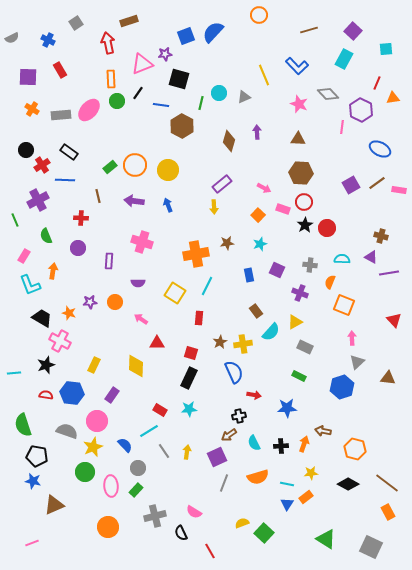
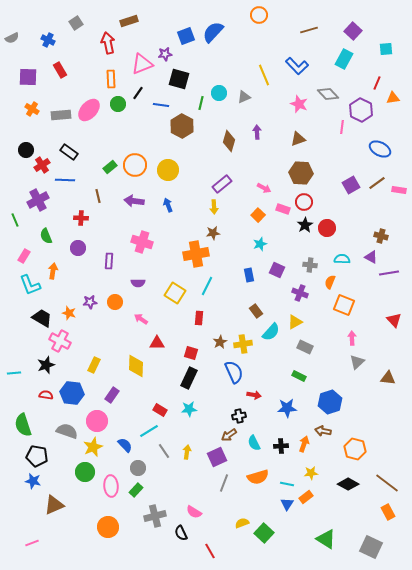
green circle at (117, 101): moved 1 px right, 3 px down
brown triangle at (298, 139): rotated 21 degrees counterclockwise
brown star at (227, 243): moved 14 px left, 10 px up
blue hexagon at (342, 387): moved 12 px left, 15 px down
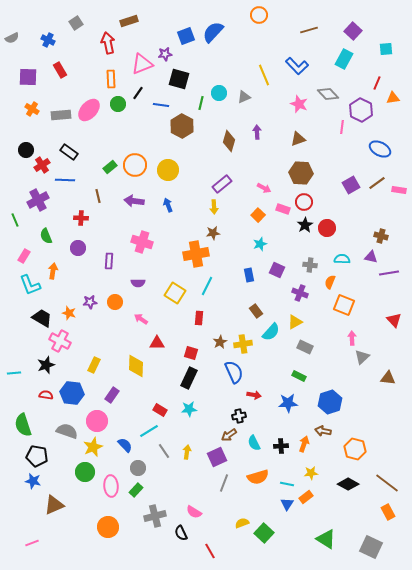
purple triangle at (371, 257): rotated 16 degrees counterclockwise
gray triangle at (357, 362): moved 5 px right, 5 px up
blue star at (287, 408): moved 1 px right, 5 px up
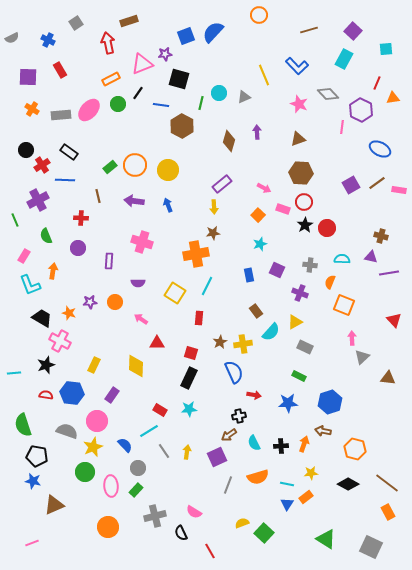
orange rectangle at (111, 79): rotated 66 degrees clockwise
gray line at (224, 483): moved 4 px right, 2 px down
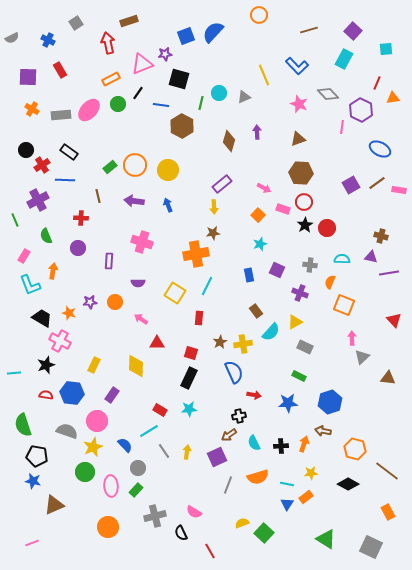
brown line at (387, 483): moved 12 px up
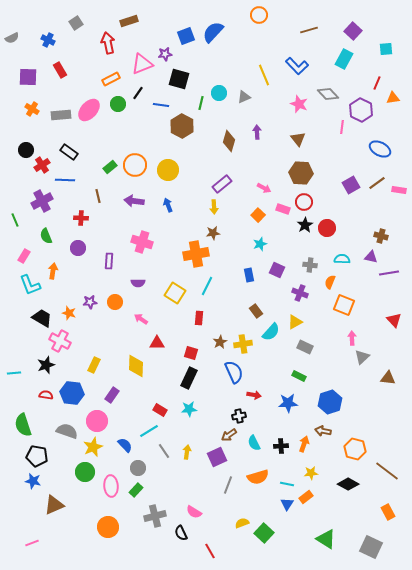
brown triangle at (298, 139): rotated 49 degrees counterclockwise
purple cross at (38, 200): moved 4 px right, 1 px down
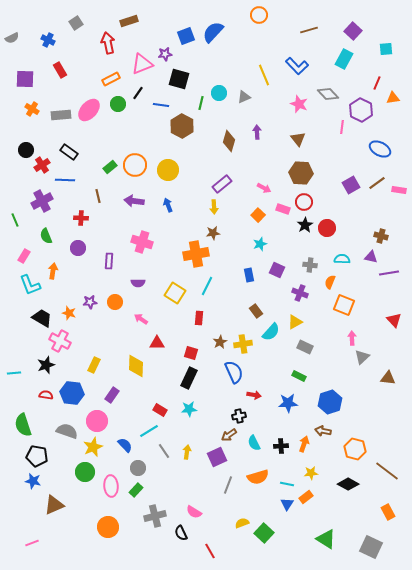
purple square at (28, 77): moved 3 px left, 2 px down
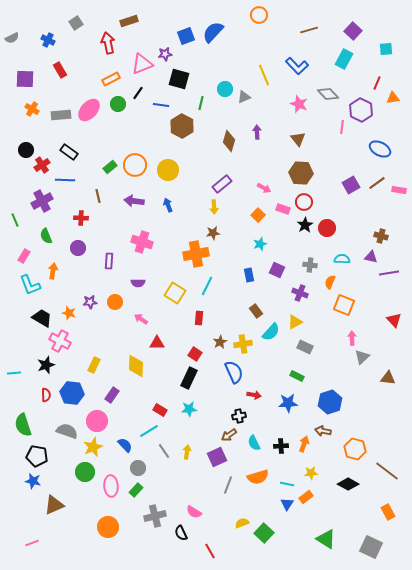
cyan circle at (219, 93): moved 6 px right, 4 px up
red square at (191, 353): moved 4 px right, 1 px down; rotated 16 degrees clockwise
green rectangle at (299, 376): moved 2 px left
red semicircle at (46, 395): rotated 80 degrees clockwise
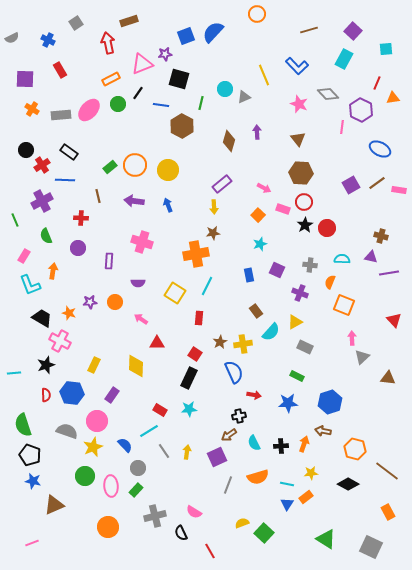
orange circle at (259, 15): moved 2 px left, 1 px up
black pentagon at (37, 456): moved 7 px left, 1 px up; rotated 10 degrees clockwise
green circle at (85, 472): moved 4 px down
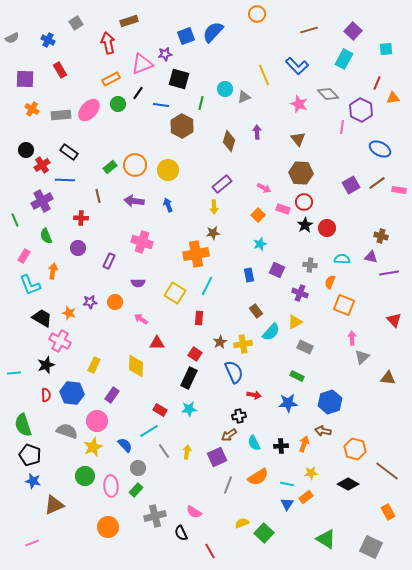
purple rectangle at (109, 261): rotated 21 degrees clockwise
orange semicircle at (258, 477): rotated 15 degrees counterclockwise
